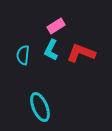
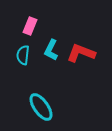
pink rectangle: moved 26 px left; rotated 36 degrees counterclockwise
cyan ellipse: moved 1 px right; rotated 12 degrees counterclockwise
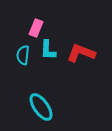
pink rectangle: moved 6 px right, 2 px down
cyan L-shape: moved 3 px left; rotated 25 degrees counterclockwise
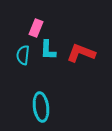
cyan ellipse: rotated 28 degrees clockwise
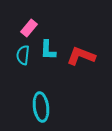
pink rectangle: moved 7 px left; rotated 18 degrees clockwise
red L-shape: moved 3 px down
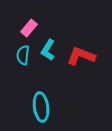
cyan L-shape: rotated 30 degrees clockwise
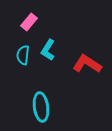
pink rectangle: moved 6 px up
red L-shape: moved 6 px right, 8 px down; rotated 12 degrees clockwise
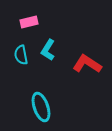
pink rectangle: rotated 36 degrees clockwise
cyan semicircle: moved 2 px left; rotated 18 degrees counterclockwise
cyan ellipse: rotated 12 degrees counterclockwise
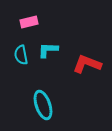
cyan L-shape: rotated 60 degrees clockwise
red L-shape: rotated 12 degrees counterclockwise
cyan ellipse: moved 2 px right, 2 px up
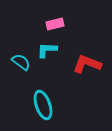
pink rectangle: moved 26 px right, 2 px down
cyan L-shape: moved 1 px left
cyan semicircle: moved 7 px down; rotated 138 degrees clockwise
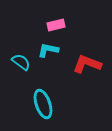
pink rectangle: moved 1 px right, 1 px down
cyan L-shape: moved 1 px right; rotated 10 degrees clockwise
cyan ellipse: moved 1 px up
